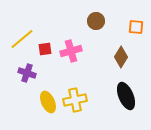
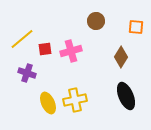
yellow ellipse: moved 1 px down
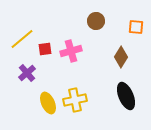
purple cross: rotated 30 degrees clockwise
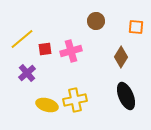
yellow ellipse: moved 1 px left, 2 px down; rotated 50 degrees counterclockwise
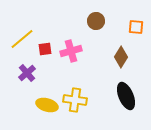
yellow cross: rotated 20 degrees clockwise
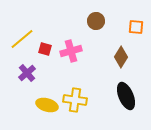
red square: rotated 24 degrees clockwise
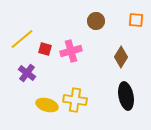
orange square: moved 7 px up
purple cross: rotated 12 degrees counterclockwise
black ellipse: rotated 12 degrees clockwise
